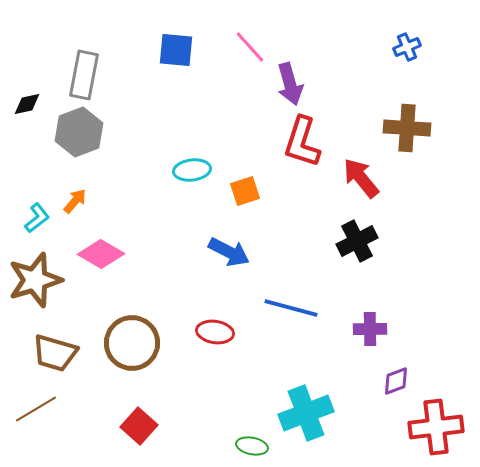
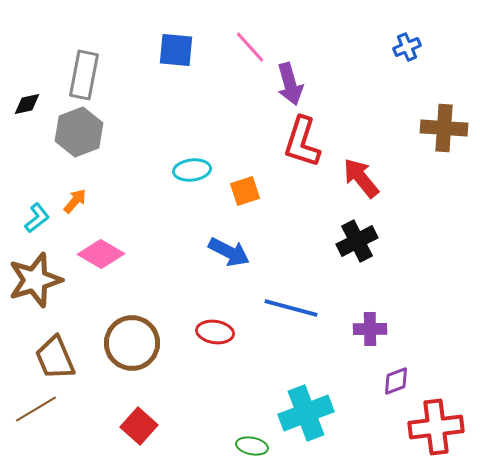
brown cross: moved 37 px right
brown trapezoid: moved 5 px down; rotated 51 degrees clockwise
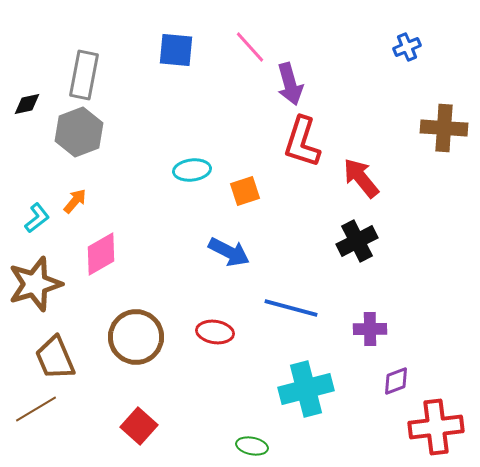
pink diamond: rotated 60 degrees counterclockwise
brown star: moved 4 px down
brown circle: moved 4 px right, 6 px up
cyan cross: moved 24 px up; rotated 6 degrees clockwise
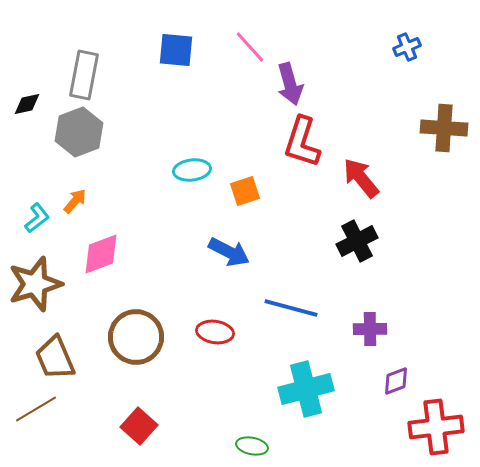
pink diamond: rotated 9 degrees clockwise
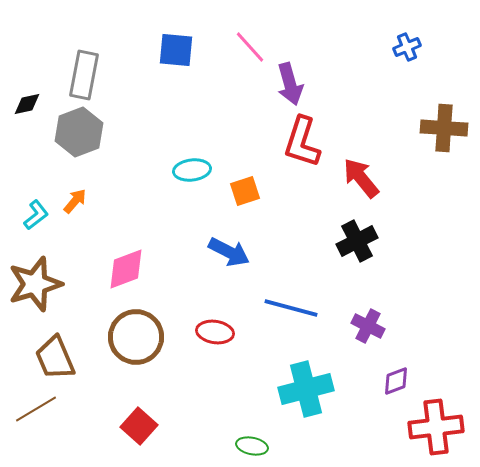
cyan L-shape: moved 1 px left, 3 px up
pink diamond: moved 25 px right, 15 px down
purple cross: moved 2 px left, 3 px up; rotated 28 degrees clockwise
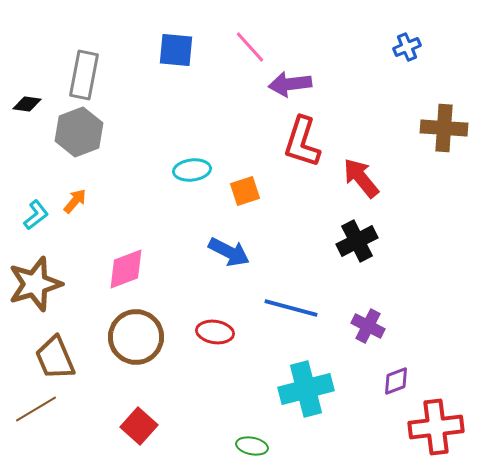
purple arrow: rotated 99 degrees clockwise
black diamond: rotated 20 degrees clockwise
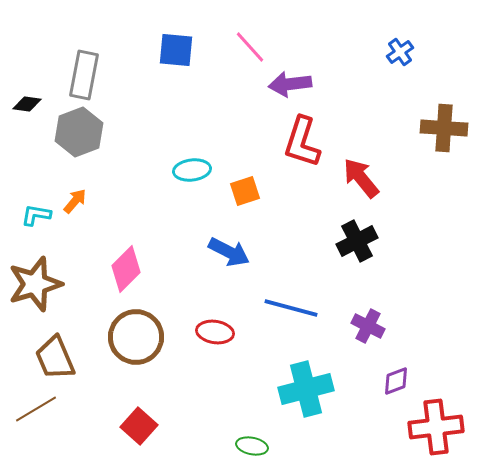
blue cross: moved 7 px left, 5 px down; rotated 12 degrees counterclockwise
cyan L-shape: rotated 132 degrees counterclockwise
pink diamond: rotated 24 degrees counterclockwise
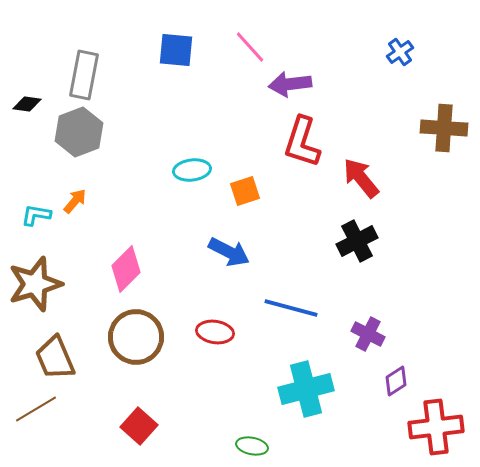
purple cross: moved 8 px down
purple diamond: rotated 12 degrees counterclockwise
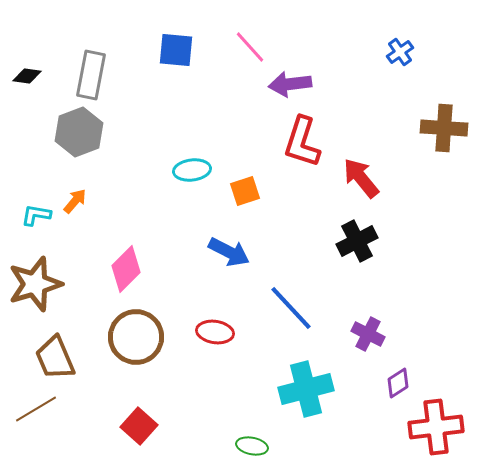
gray rectangle: moved 7 px right
black diamond: moved 28 px up
blue line: rotated 32 degrees clockwise
purple diamond: moved 2 px right, 2 px down
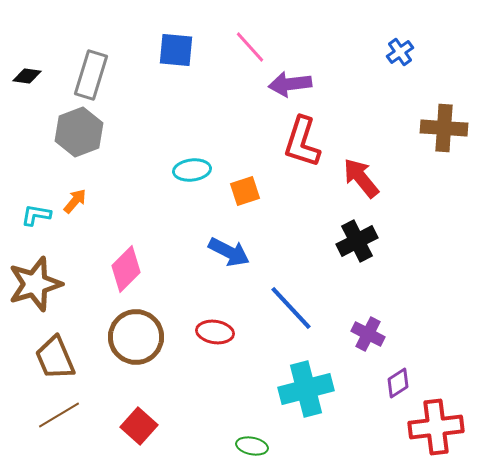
gray rectangle: rotated 6 degrees clockwise
brown line: moved 23 px right, 6 px down
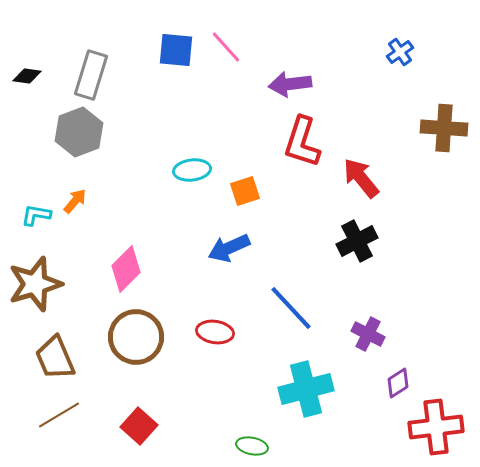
pink line: moved 24 px left
blue arrow: moved 4 px up; rotated 129 degrees clockwise
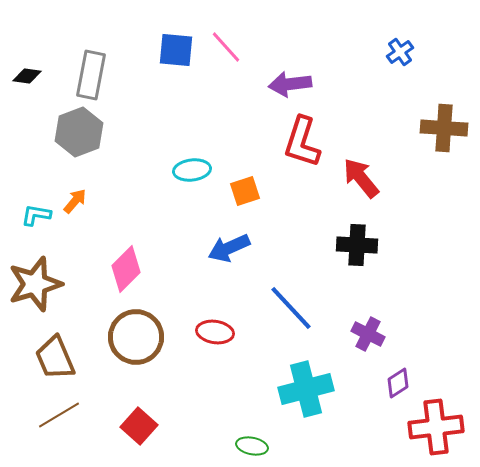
gray rectangle: rotated 6 degrees counterclockwise
black cross: moved 4 px down; rotated 30 degrees clockwise
